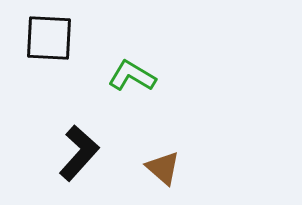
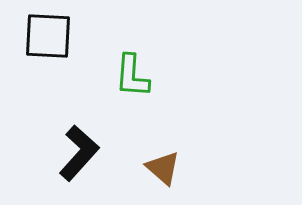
black square: moved 1 px left, 2 px up
green L-shape: rotated 117 degrees counterclockwise
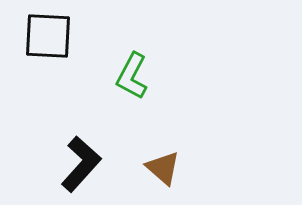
green L-shape: rotated 24 degrees clockwise
black L-shape: moved 2 px right, 11 px down
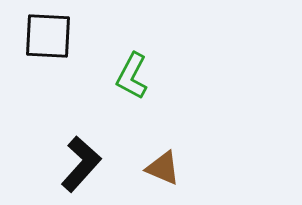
brown triangle: rotated 18 degrees counterclockwise
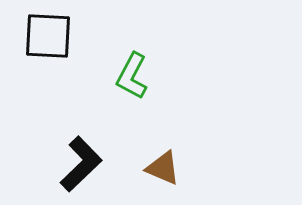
black L-shape: rotated 4 degrees clockwise
